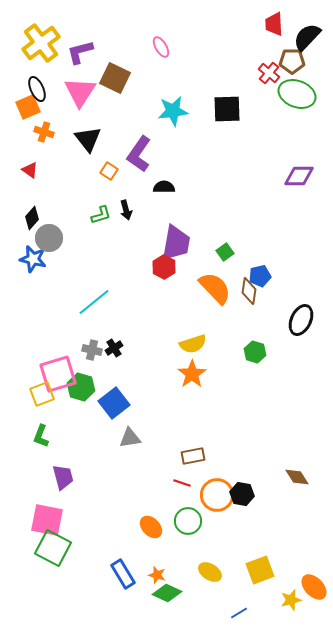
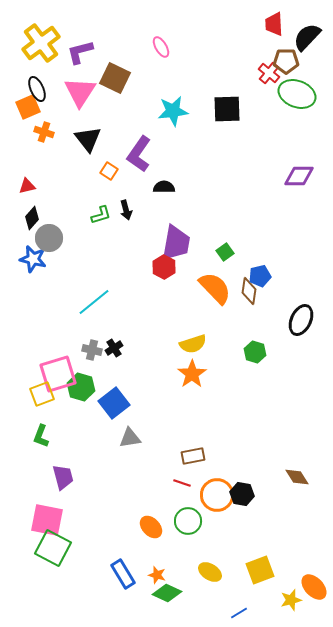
brown pentagon at (292, 61): moved 6 px left
red triangle at (30, 170): moved 3 px left, 16 px down; rotated 48 degrees counterclockwise
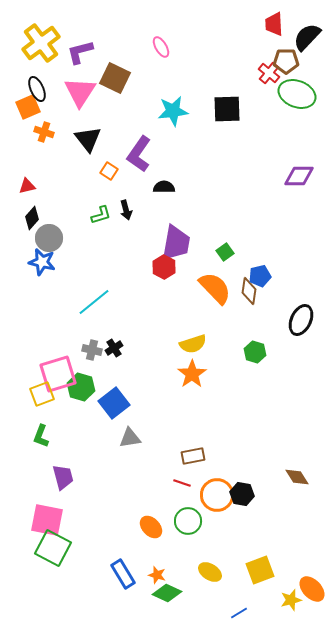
blue star at (33, 259): moved 9 px right, 3 px down
orange ellipse at (314, 587): moved 2 px left, 2 px down
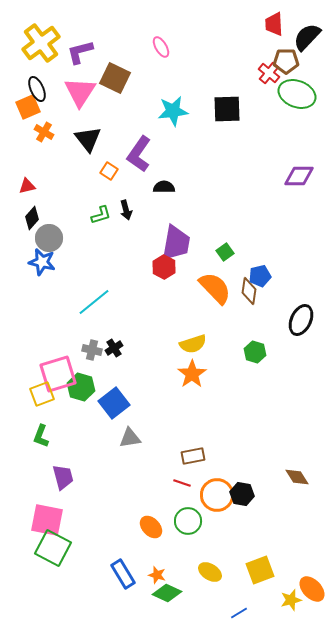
orange cross at (44, 132): rotated 12 degrees clockwise
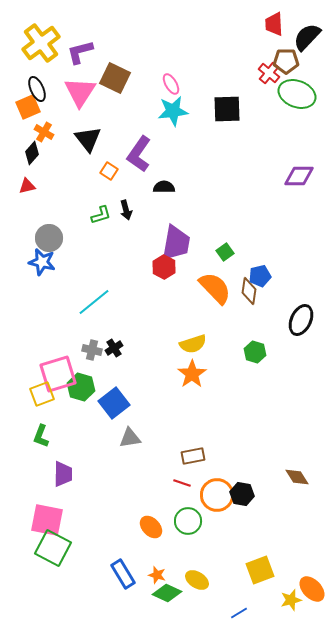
pink ellipse at (161, 47): moved 10 px right, 37 px down
black diamond at (32, 218): moved 65 px up
purple trapezoid at (63, 477): moved 3 px up; rotated 16 degrees clockwise
yellow ellipse at (210, 572): moved 13 px left, 8 px down
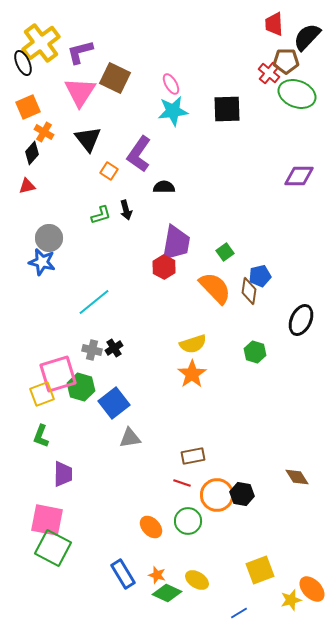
black ellipse at (37, 89): moved 14 px left, 26 px up
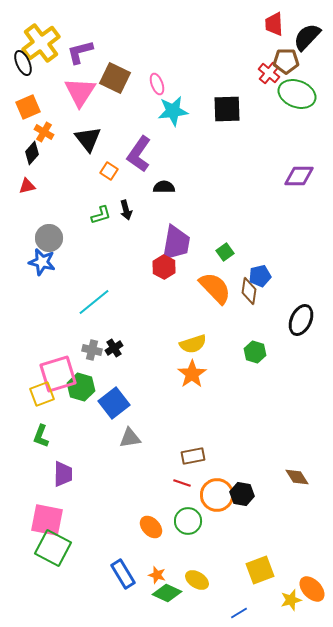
pink ellipse at (171, 84): moved 14 px left; rotated 10 degrees clockwise
